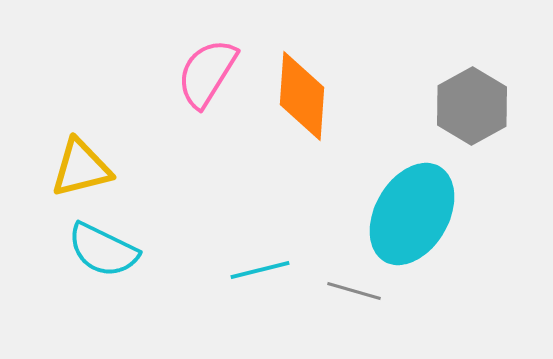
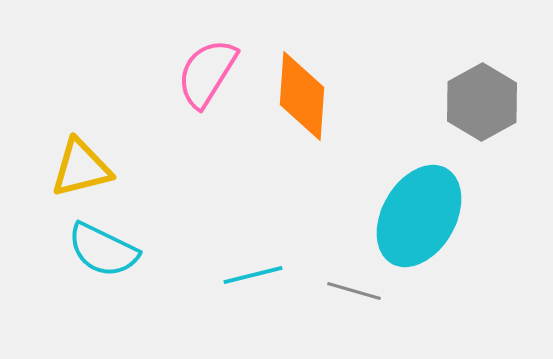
gray hexagon: moved 10 px right, 4 px up
cyan ellipse: moved 7 px right, 2 px down
cyan line: moved 7 px left, 5 px down
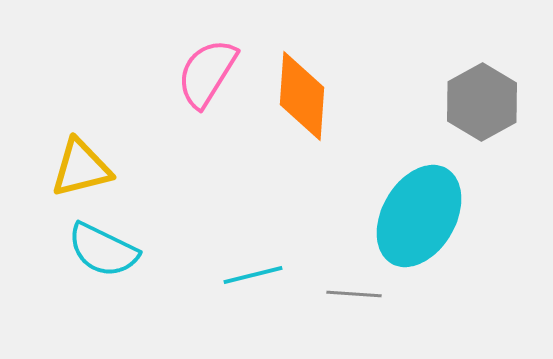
gray line: moved 3 px down; rotated 12 degrees counterclockwise
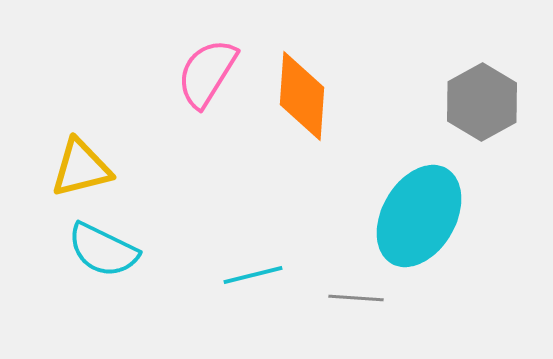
gray line: moved 2 px right, 4 px down
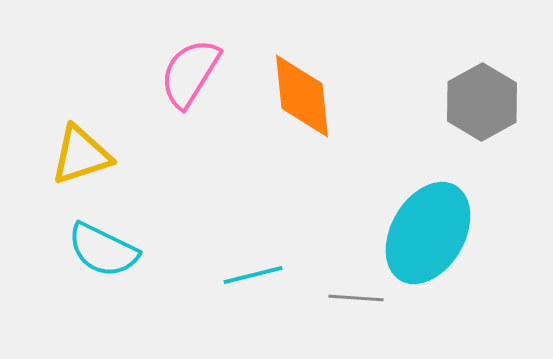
pink semicircle: moved 17 px left
orange diamond: rotated 10 degrees counterclockwise
yellow triangle: moved 13 px up; rotated 4 degrees counterclockwise
cyan ellipse: moved 9 px right, 17 px down
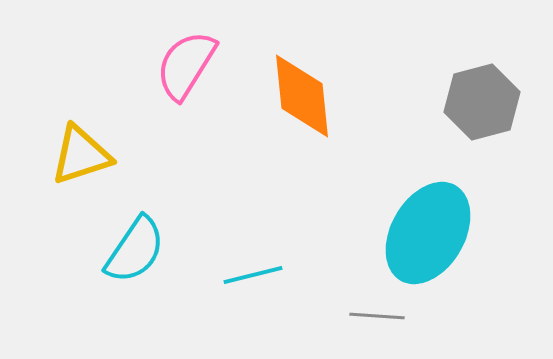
pink semicircle: moved 4 px left, 8 px up
gray hexagon: rotated 14 degrees clockwise
cyan semicircle: moved 32 px right; rotated 82 degrees counterclockwise
gray line: moved 21 px right, 18 px down
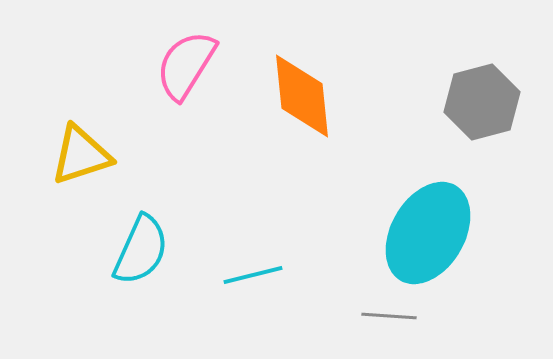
cyan semicircle: moved 6 px right; rotated 10 degrees counterclockwise
gray line: moved 12 px right
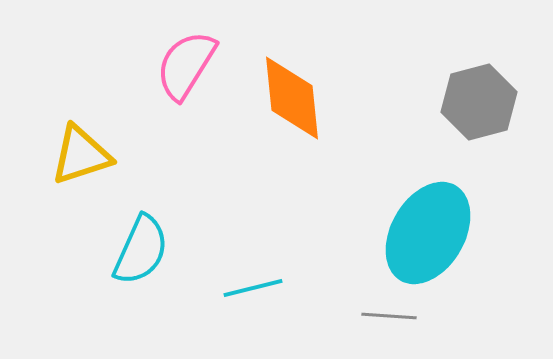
orange diamond: moved 10 px left, 2 px down
gray hexagon: moved 3 px left
cyan line: moved 13 px down
